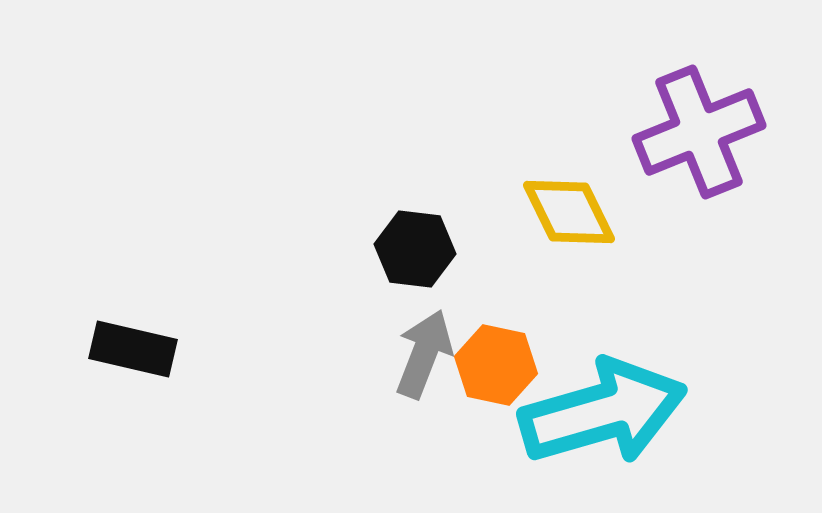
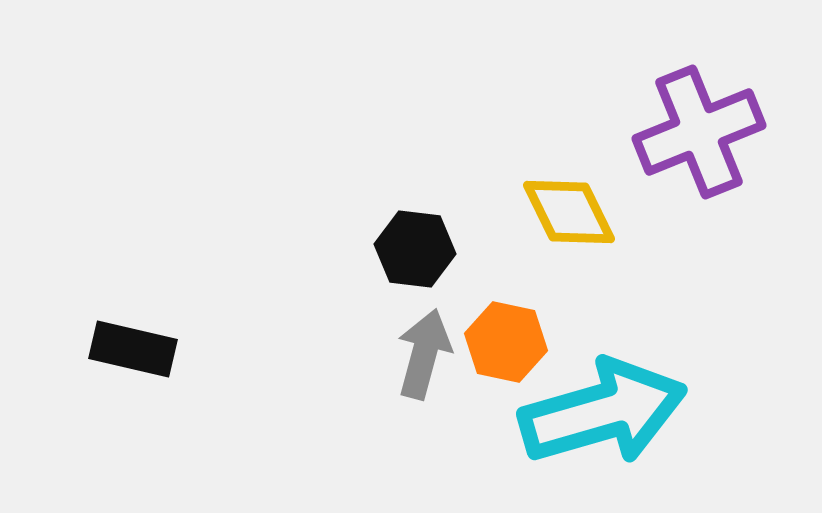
gray arrow: rotated 6 degrees counterclockwise
orange hexagon: moved 10 px right, 23 px up
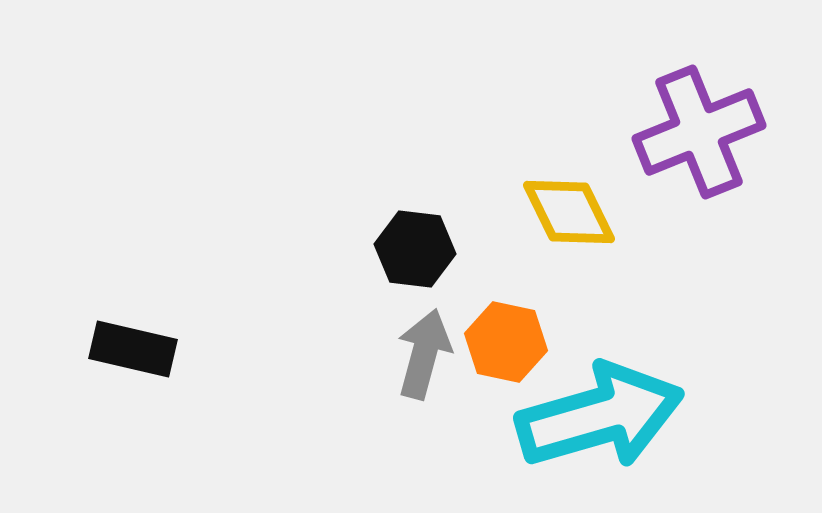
cyan arrow: moved 3 px left, 4 px down
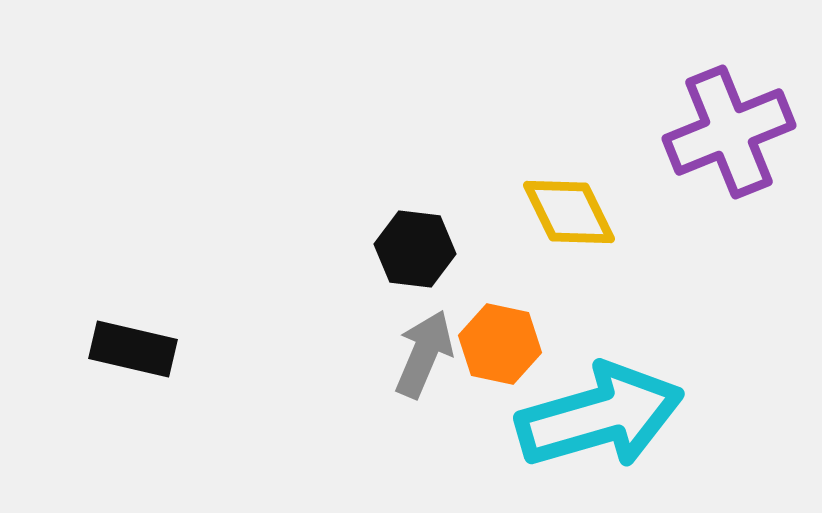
purple cross: moved 30 px right
orange hexagon: moved 6 px left, 2 px down
gray arrow: rotated 8 degrees clockwise
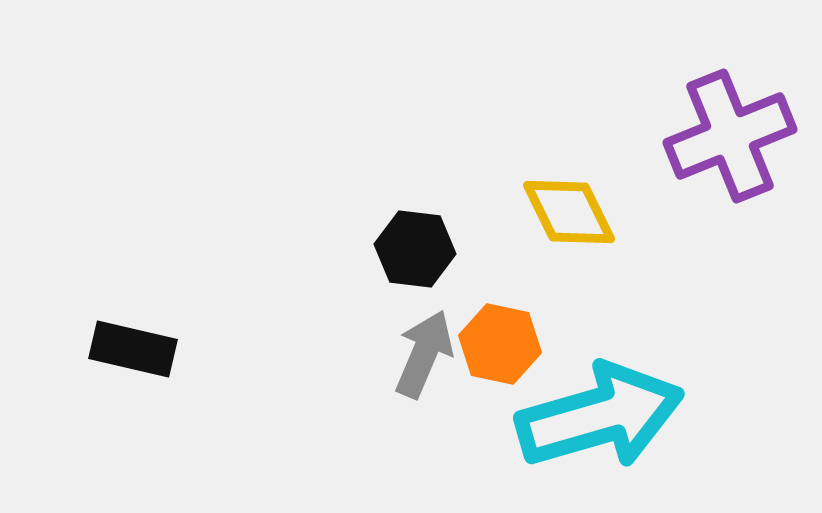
purple cross: moved 1 px right, 4 px down
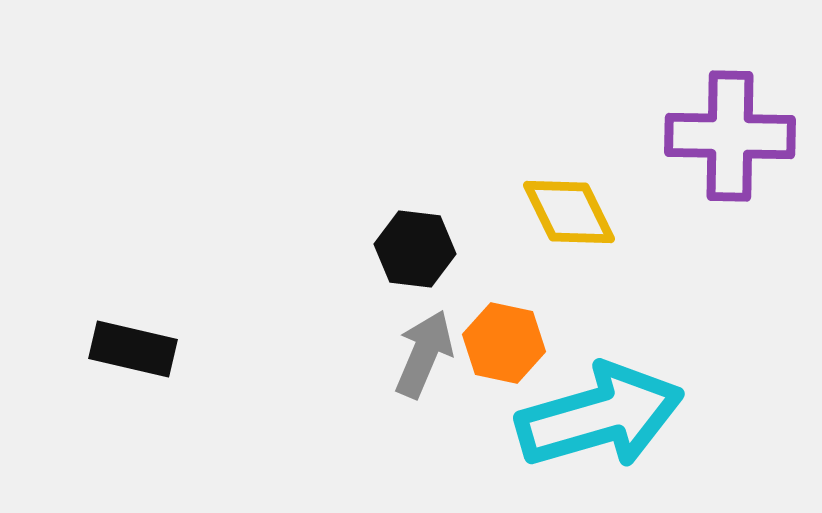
purple cross: rotated 23 degrees clockwise
orange hexagon: moved 4 px right, 1 px up
